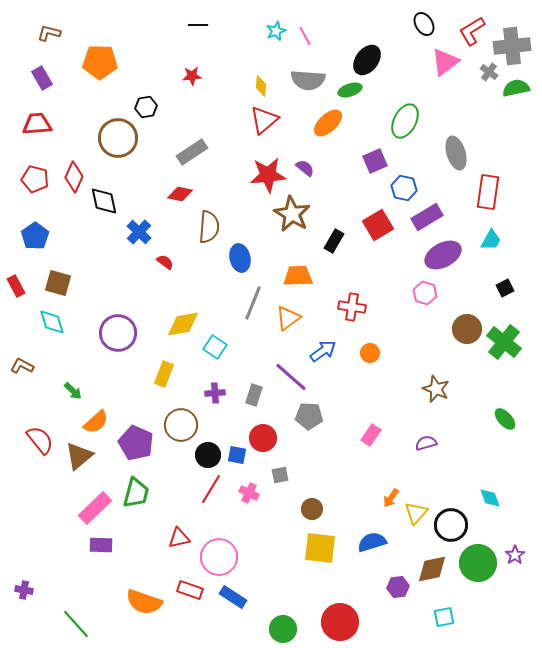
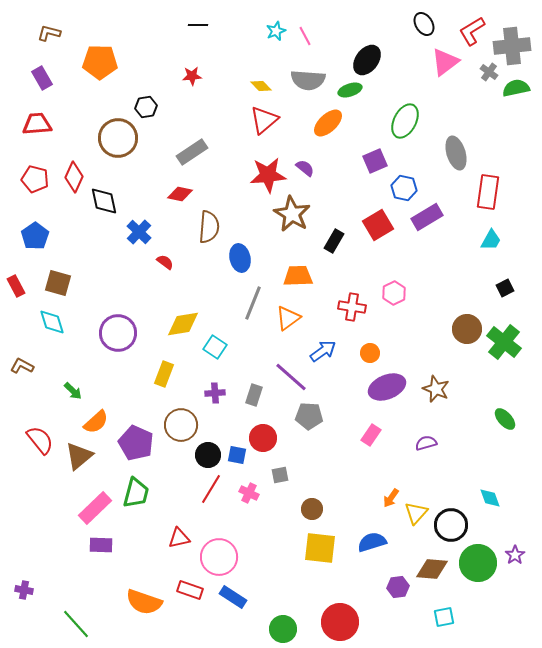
yellow diamond at (261, 86): rotated 50 degrees counterclockwise
purple ellipse at (443, 255): moved 56 px left, 132 px down; rotated 6 degrees clockwise
pink hexagon at (425, 293): moved 31 px left; rotated 15 degrees clockwise
brown diamond at (432, 569): rotated 16 degrees clockwise
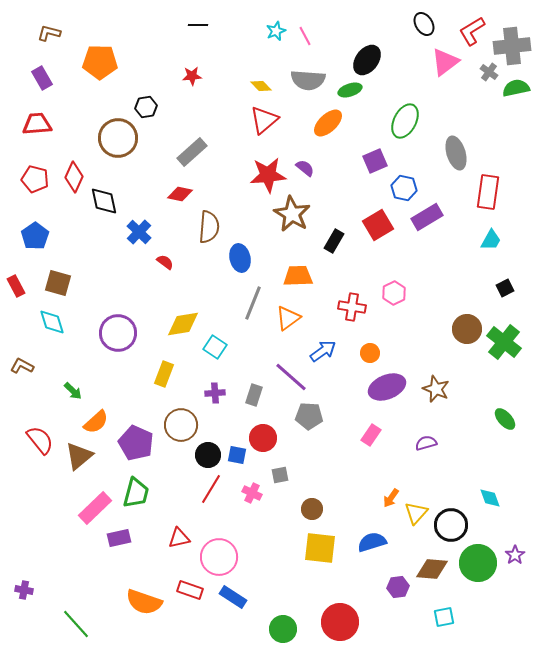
gray rectangle at (192, 152): rotated 8 degrees counterclockwise
pink cross at (249, 493): moved 3 px right
purple rectangle at (101, 545): moved 18 px right, 7 px up; rotated 15 degrees counterclockwise
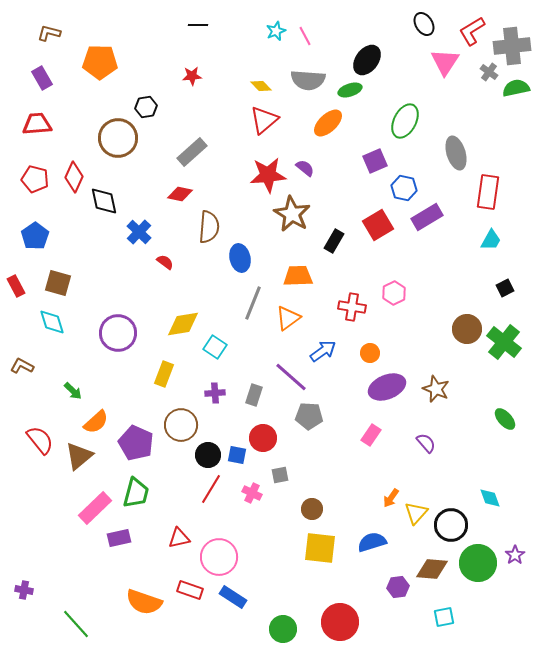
pink triangle at (445, 62): rotated 20 degrees counterclockwise
purple semicircle at (426, 443): rotated 65 degrees clockwise
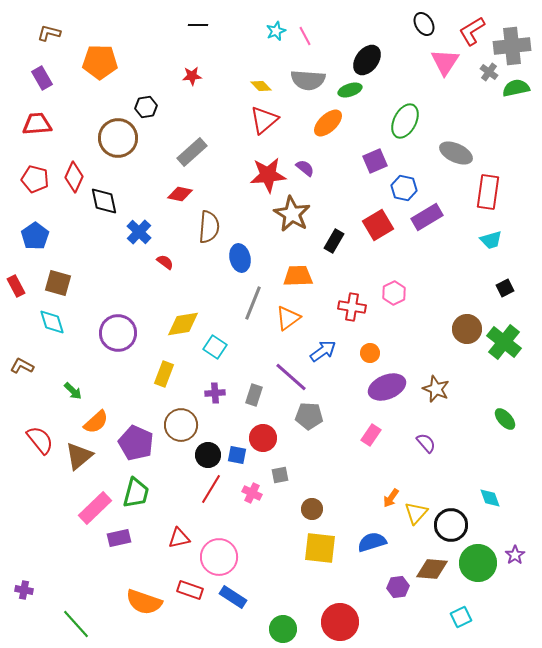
gray ellipse at (456, 153): rotated 48 degrees counterclockwise
cyan trapezoid at (491, 240): rotated 45 degrees clockwise
cyan square at (444, 617): moved 17 px right; rotated 15 degrees counterclockwise
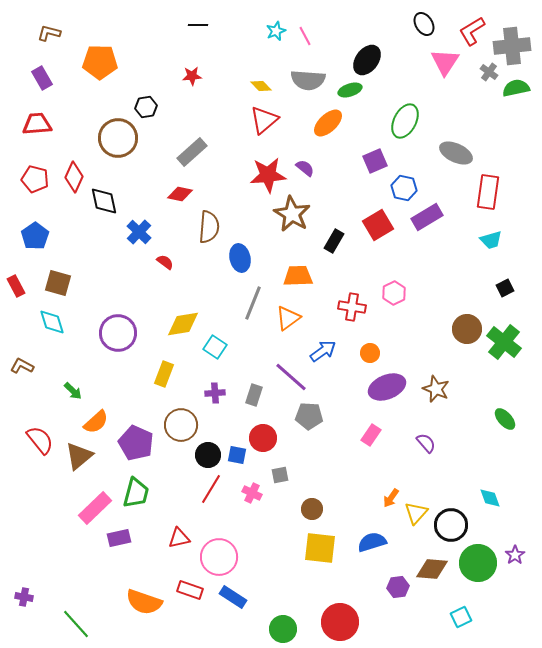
purple cross at (24, 590): moved 7 px down
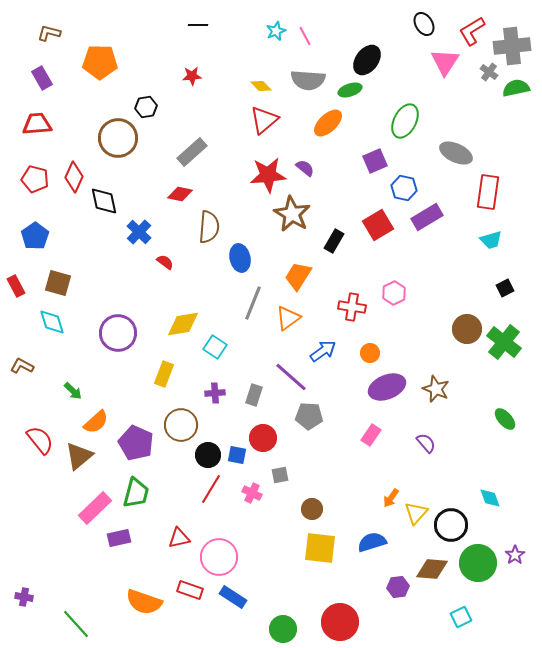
orange trapezoid at (298, 276): rotated 56 degrees counterclockwise
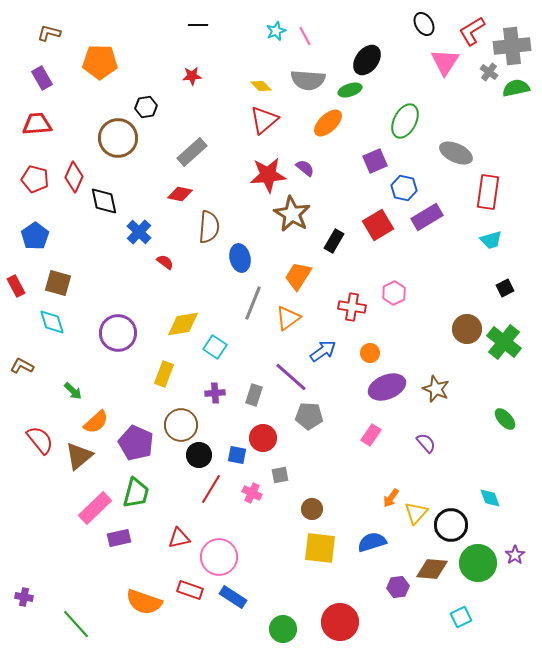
black circle at (208, 455): moved 9 px left
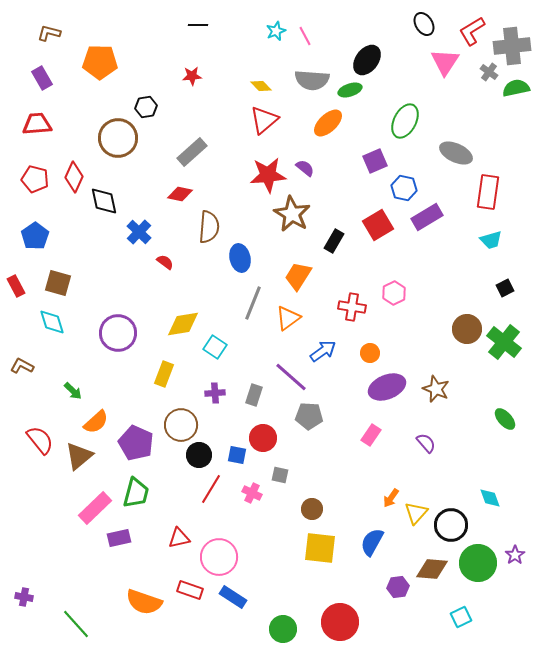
gray semicircle at (308, 80): moved 4 px right
gray square at (280, 475): rotated 24 degrees clockwise
blue semicircle at (372, 542): rotated 44 degrees counterclockwise
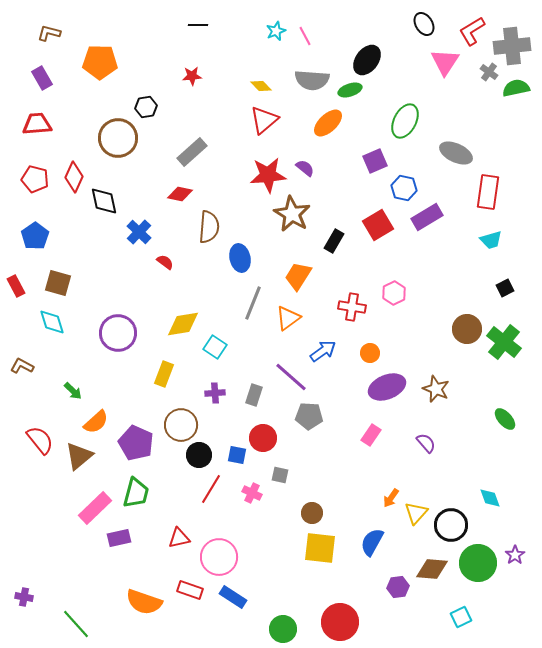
brown circle at (312, 509): moved 4 px down
